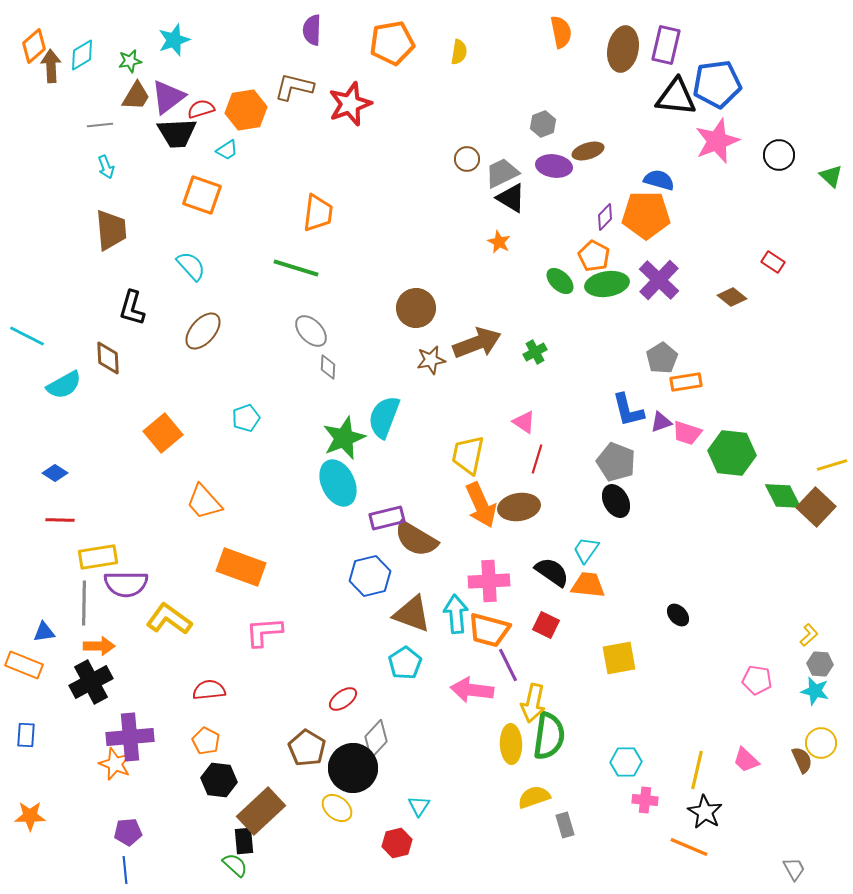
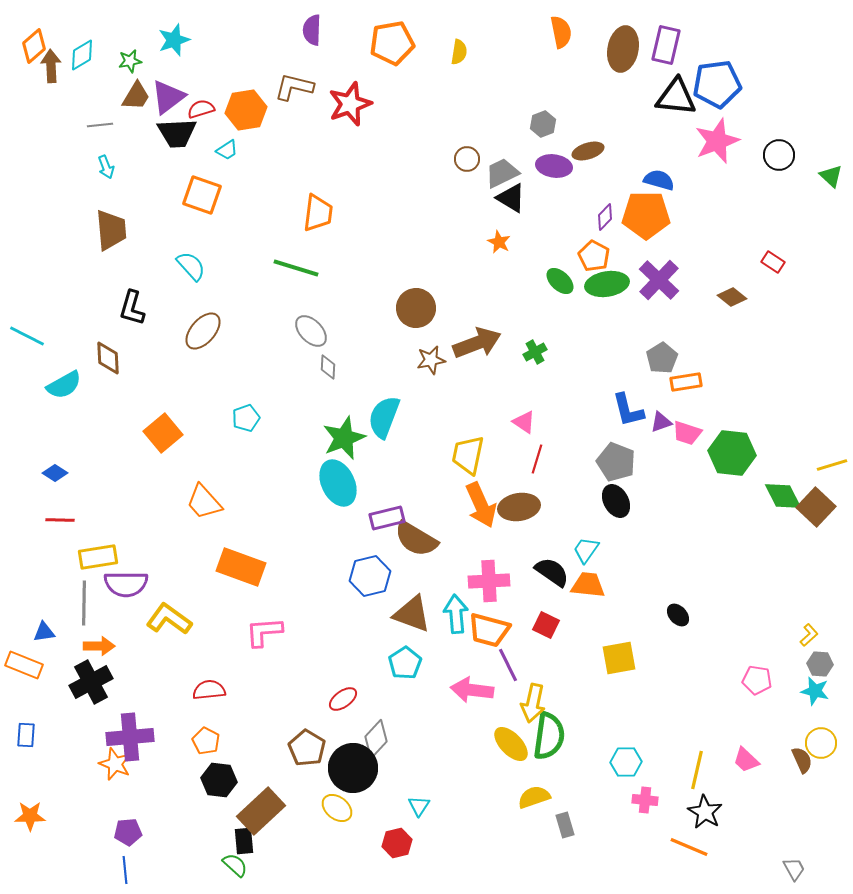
yellow ellipse at (511, 744): rotated 42 degrees counterclockwise
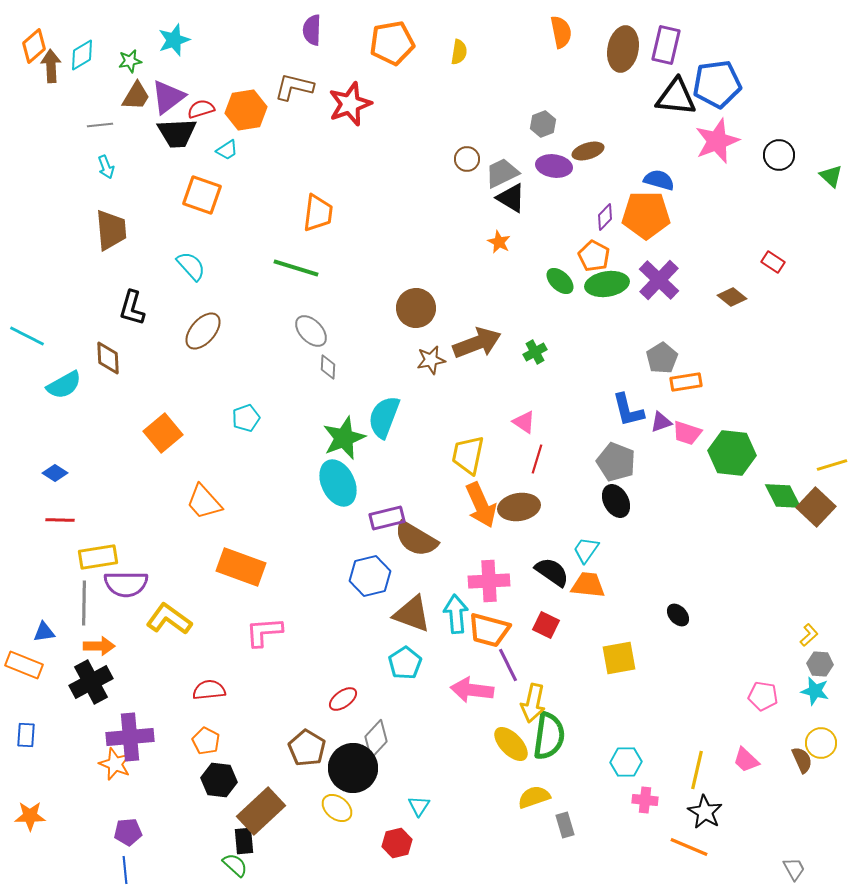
pink pentagon at (757, 680): moved 6 px right, 16 px down
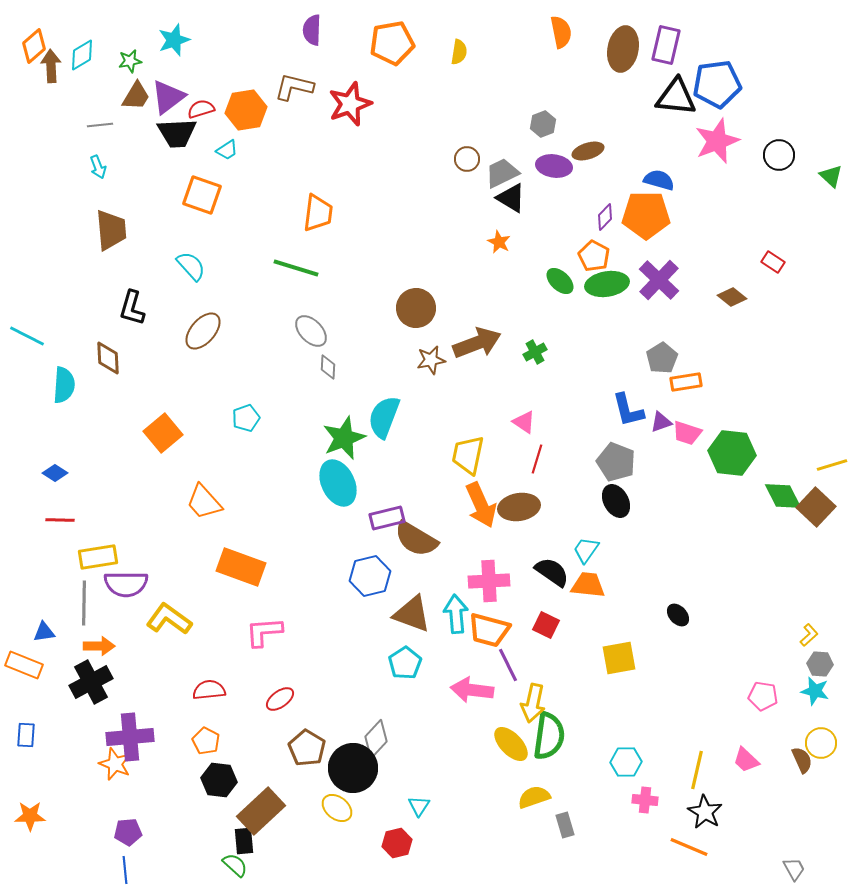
cyan arrow at (106, 167): moved 8 px left
cyan semicircle at (64, 385): rotated 57 degrees counterclockwise
red ellipse at (343, 699): moved 63 px left
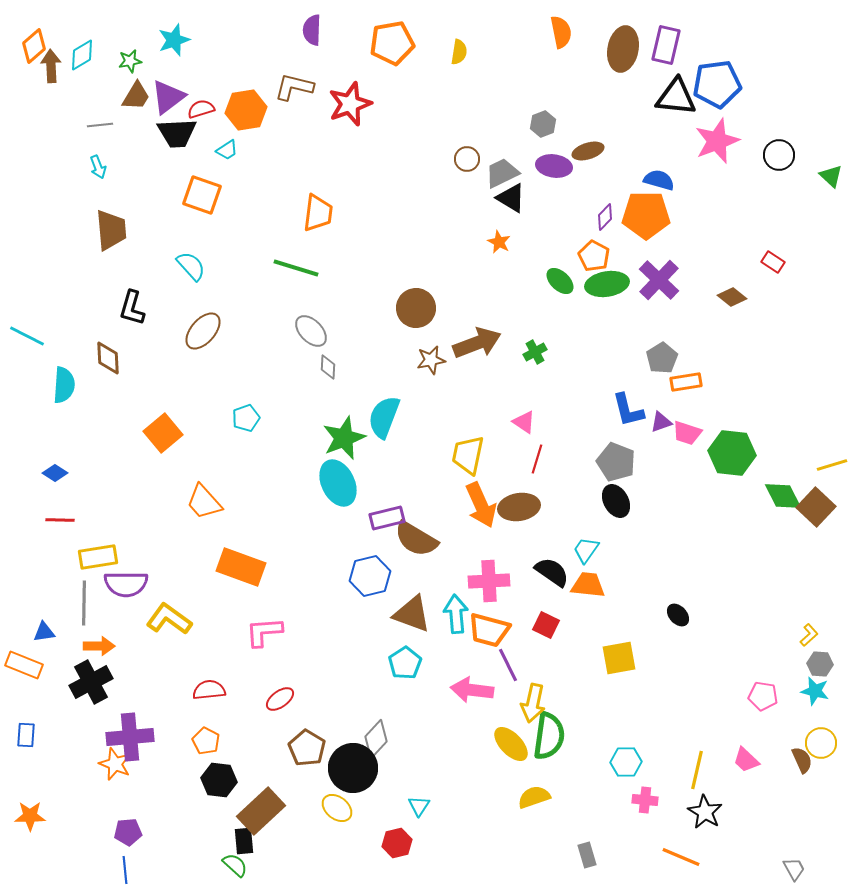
gray rectangle at (565, 825): moved 22 px right, 30 px down
orange line at (689, 847): moved 8 px left, 10 px down
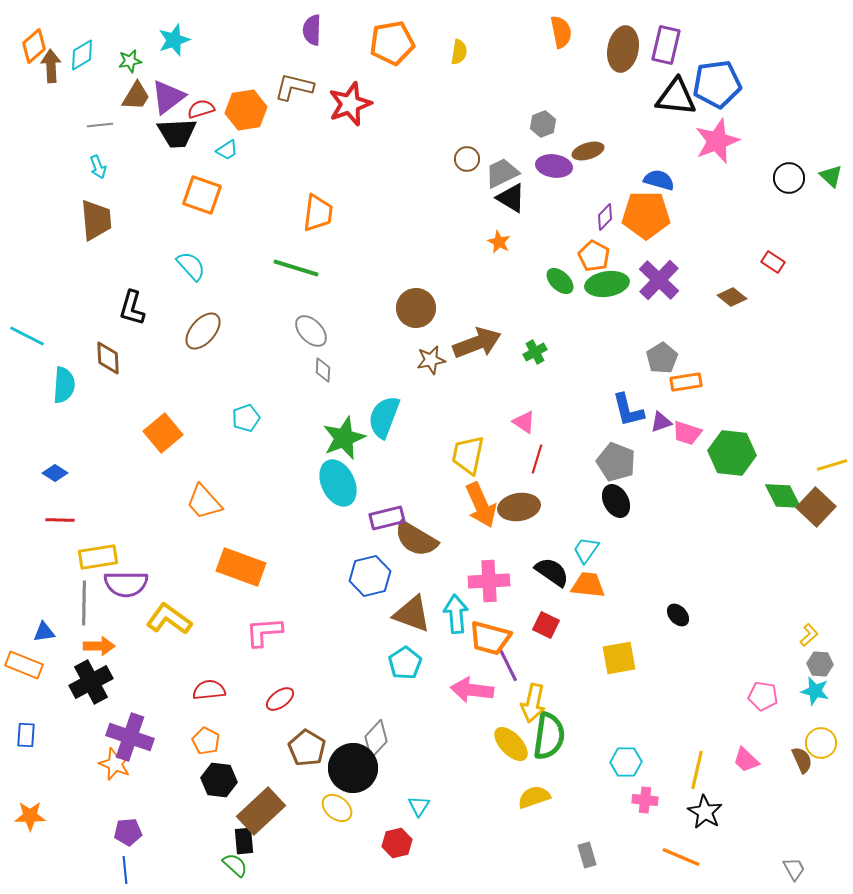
black circle at (779, 155): moved 10 px right, 23 px down
brown trapezoid at (111, 230): moved 15 px left, 10 px up
gray diamond at (328, 367): moved 5 px left, 3 px down
orange trapezoid at (489, 630): moved 1 px right, 8 px down
purple cross at (130, 737): rotated 24 degrees clockwise
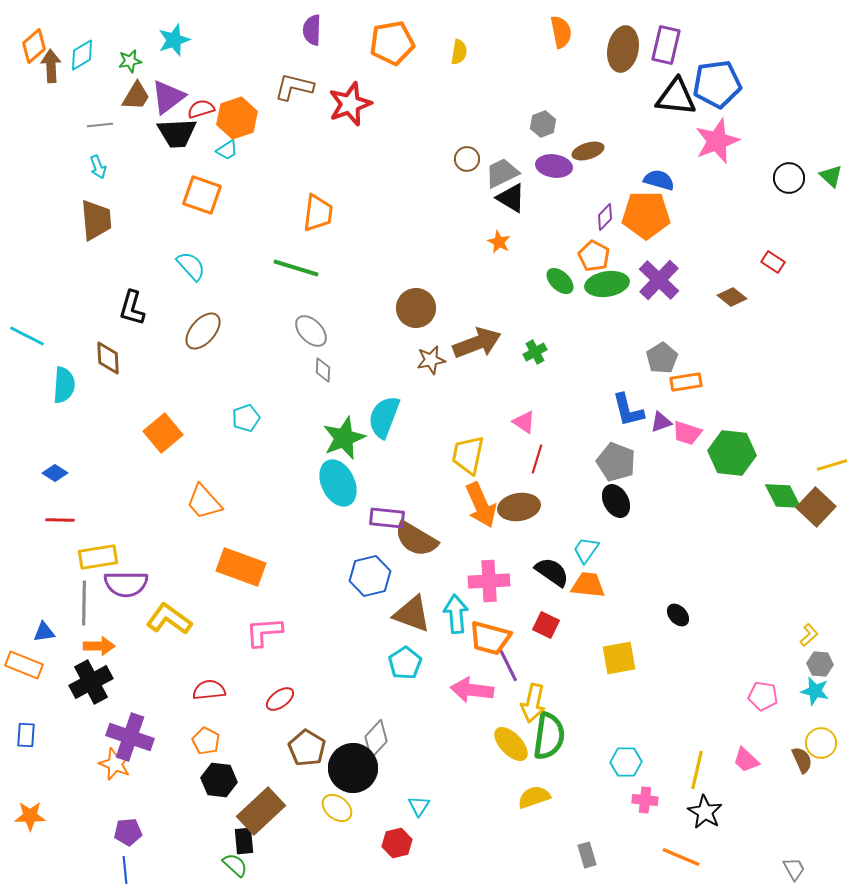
orange hexagon at (246, 110): moved 9 px left, 8 px down; rotated 9 degrees counterclockwise
purple rectangle at (387, 518): rotated 20 degrees clockwise
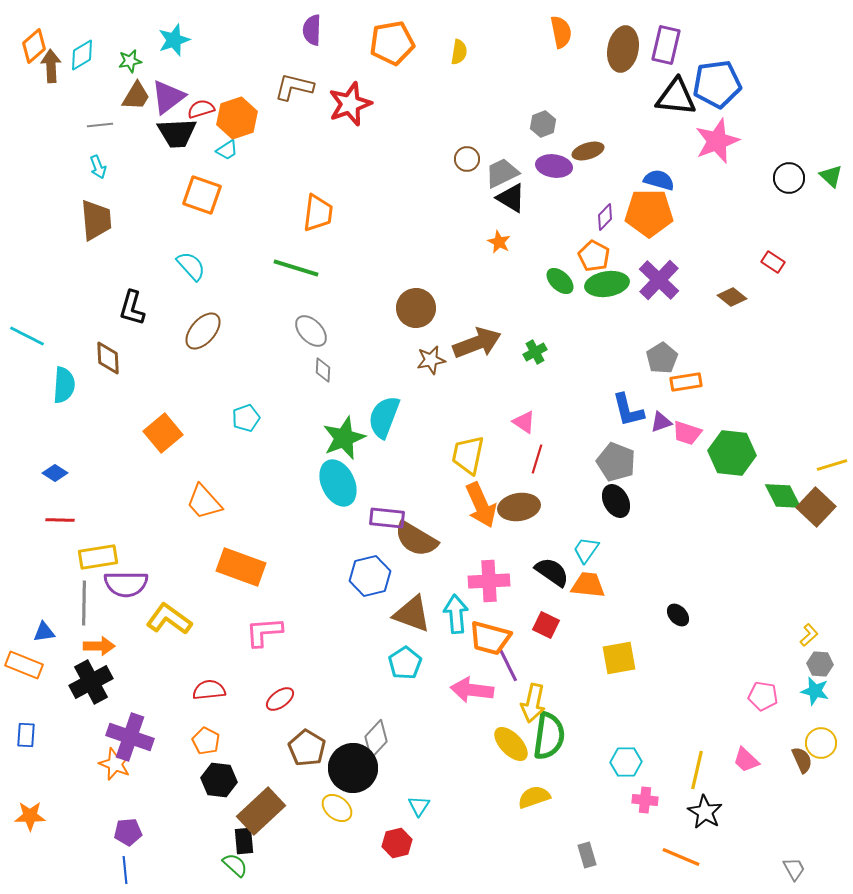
orange pentagon at (646, 215): moved 3 px right, 2 px up
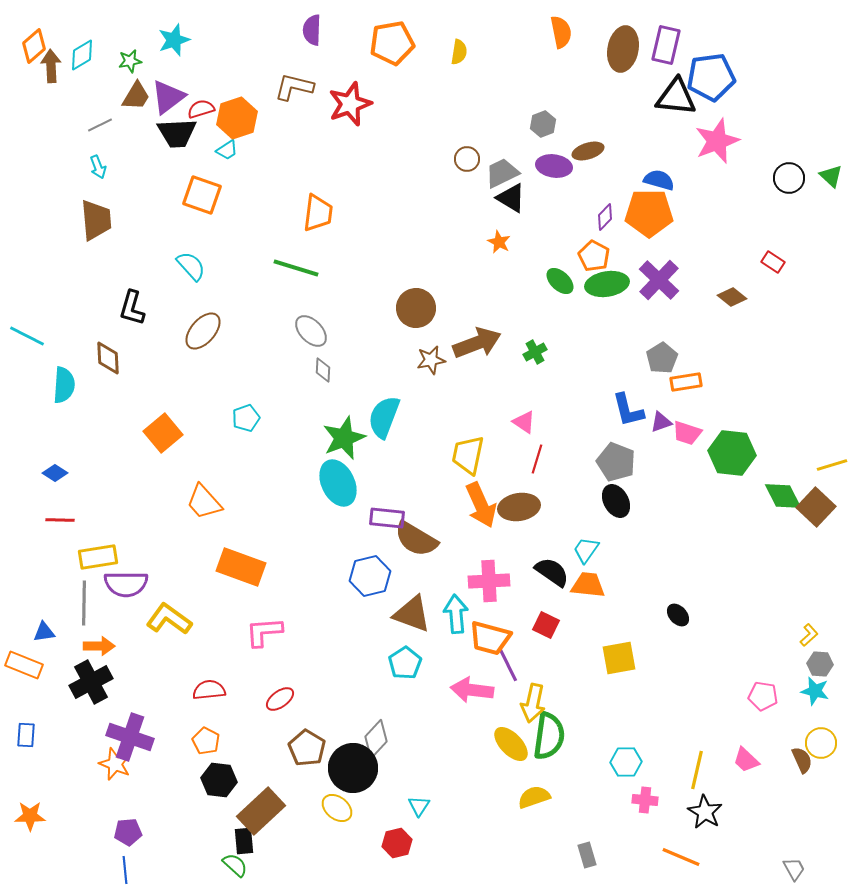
blue pentagon at (717, 84): moved 6 px left, 7 px up
gray line at (100, 125): rotated 20 degrees counterclockwise
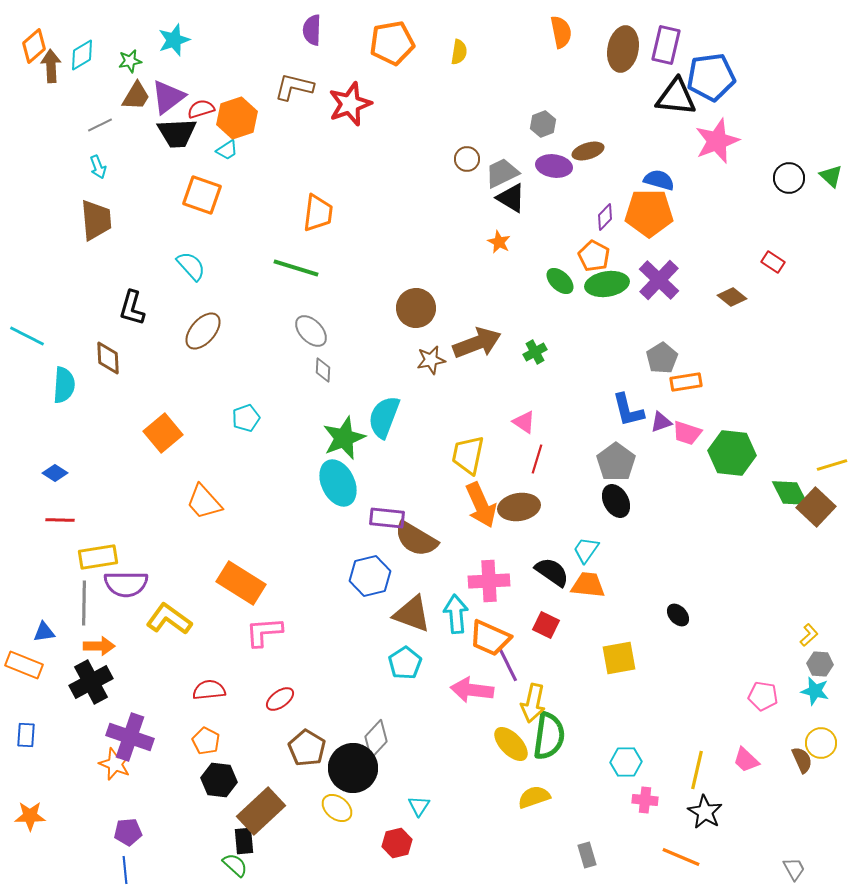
gray pentagon at (616, 462): rotated 15 degrees clockwise
green diamond at (783, 496): moved 7 px right, 3 px up
orange rectangle at (241, 567): moved 16 px down; rotated 12 degrees clockwise
orange trapezoid at (490, 638): rotated 9 degrees clockwise
